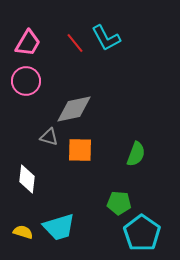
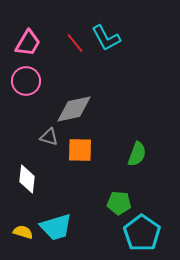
green semicircle: moved 1 px right
cyan trapezoid: moved 3 px left
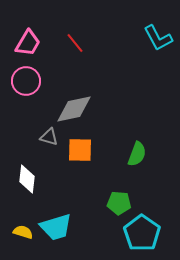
cyan L-shape: moved 52 px right
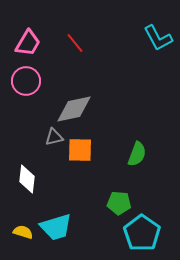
gray triangle: moved 5 px right; rotated 30 degrees counterclockwise
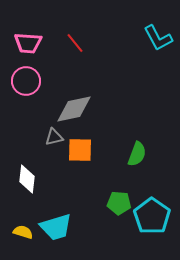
pink trapezoid: rotated 64 degrees clockwise
cyan pentagon: moved 10 px right, 17 px up
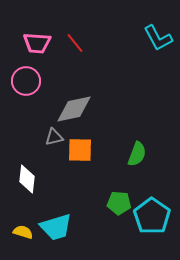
pink trapezoid: moved 9 px right
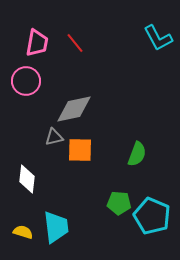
pink trapezoid: rotated 84 degrees counterclockwise
cyan pentagon: rotated 12 degrees counterclockwise
cyan trapezoid: rotated 80 degrees counterclockwise
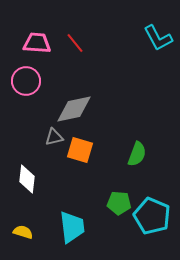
pink trapezoid: rotated 96 degrees counterclockwise
orange square: rotated 16 degrees clockwise
cyan trapezoid: moved 16 px right
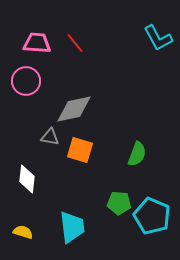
gray triangle: moved 4 px left; rotated 24 degrees clockwise
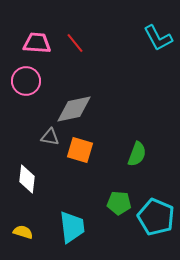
cyan pentagon: moved 4 px right, 1 px down
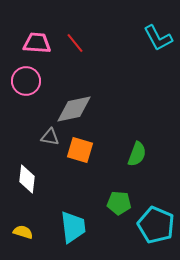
cyan pentagon: moved 8 px down
cyan trapezoid: moved 1 px right
